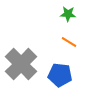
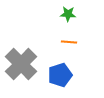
orange line: rotated 28 degrees counterclockwise
blue pentagon: rotated 25 degrees counterclockwise
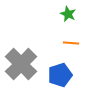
green star: rotated 21 degrees clockwise
orange line: moved 2 px right, 1 px down
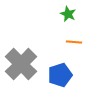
orange line: moved 3 px right, 1 px up
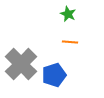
orange line: moved 4 px left
blue pentagon: moved 6 px left
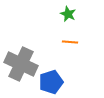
gray cross: rotated 20 degrees counterclockwise
blue pentagon: moved 3 px left, 7 px down
